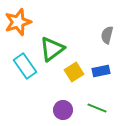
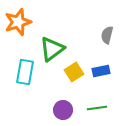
cyan rectangle: moved 6 px down; rotated 45 degrees clockwise
green line: rotated 30 degrees counterclockwise
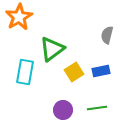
orange star: moved 1 px right, 5 px up; rotated 12 degrees counterclockwise
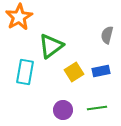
green triangle: moved 1 px left, 3 px up
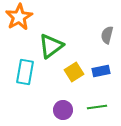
green line: moved 1 px up
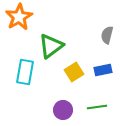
blue rectangle: moved 2 px right, 1 px up
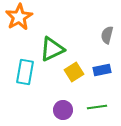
green triangle: moved 1 px right, 3 px down; rotated 12 degrees clockwise
blue rectangle: moved 1 px left
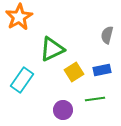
cyan rectangle: moved 3 px left, 8 px down; rotated 25 degrees clockwise
green line: moved 2 px left, 8 px up
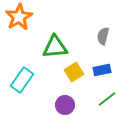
gray semicircle: moved 4 px left, 1 px down
green triangle: moved 3 px right, 2 px up; rotated 20 degrees clockwise
green line: moved 12 px right; rotated 30 degrees counterclockwise
purple circle: moved 2 px right, 5 px up
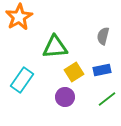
purple circle: moved 8 px up
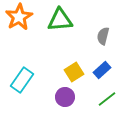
green triangle: moved 5 px right, 27 px up
blue rectangle: rotated 30 degrees counterclockwise
